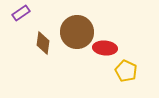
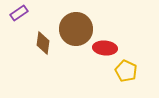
purple rectangle: moved 2 px left
brown circle: moved 1 px left, 3 px up
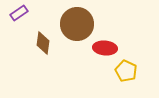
brown circle: moved 1 px right, 5 px up
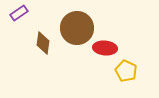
brown circle: moved 4 px down
